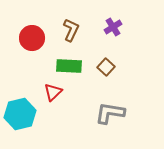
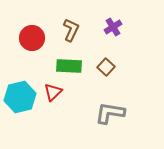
cyan hexagon: moved 17 px up
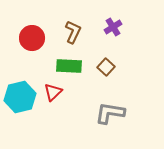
brown L-shape: moved 2 px right, 2 px down
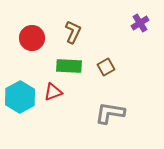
purple cross: moved 27 px right, 4 px up
brown square: rotated 18 degrees clockwise
red triangle: rotated 24 degrees clockwise
cyan hexagon: rotated 16 degrees counterclockwise
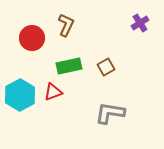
brown L-shape: moved 7 px left, 7 px up
green rectangle: rotated 15 degrees counterclockwise
cyan hexagon: moved 2 px up
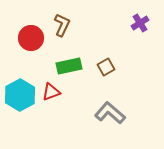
brown L-shape: moved 4 px left
red circle: moved 1 px left
red triangle: moved 2 px left
gray L-shape: rotated 32 degrees clockwise
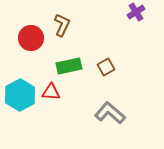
purple cross: moved 4 px left, 11 px up
red triangle: rotated 24 degrees clockwise
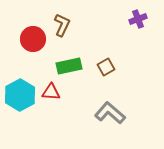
purple cross: moved 2 px right, 7 px down; rotated 12 degrees clockwise
red circle: moved 2 px right, 1 px down
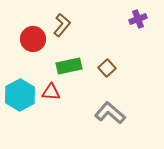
brown L-shape: rotated 15 degrees clockwise
brown square: moved 1 px right, 1 px down; rotated 12 degrees counterclockwise
